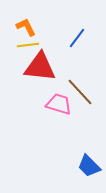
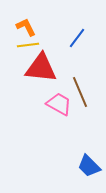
red triangle: moved 1 px right, 1 px down
brown line: rotated 20 degrees clockwise
pink trapezoid: rotated 12 degrees clockwise
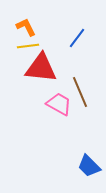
yellow line: moved 1 px down
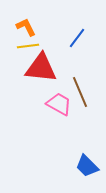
blue trapezoid: moved 2 px left
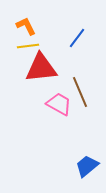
orange L-shape: moved 1 px up
red triangle: rotated 12 degrees counterclockwise
blue trapezoid: rotated 95 degrees clockwise
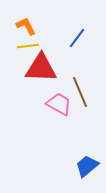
red triangle: rotated 8 degrees clockwise
